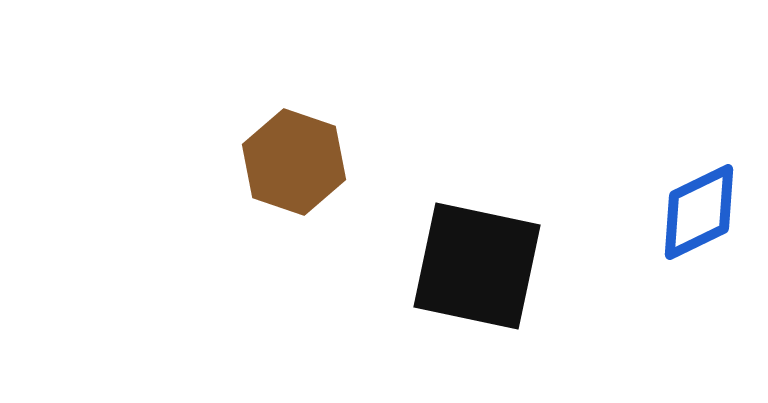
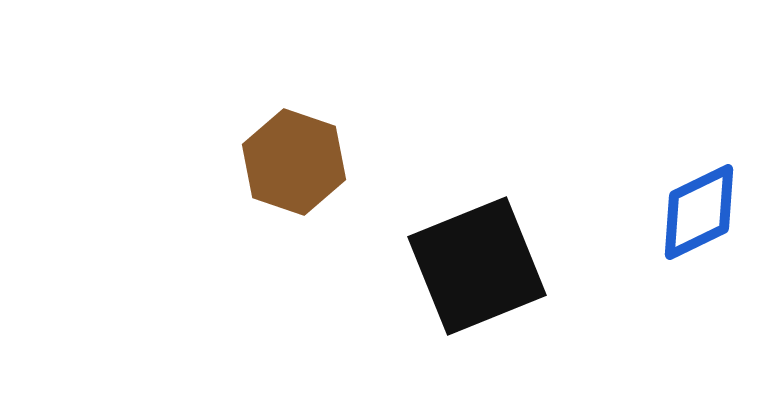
black square: rotated 34 degrees counterclockwise
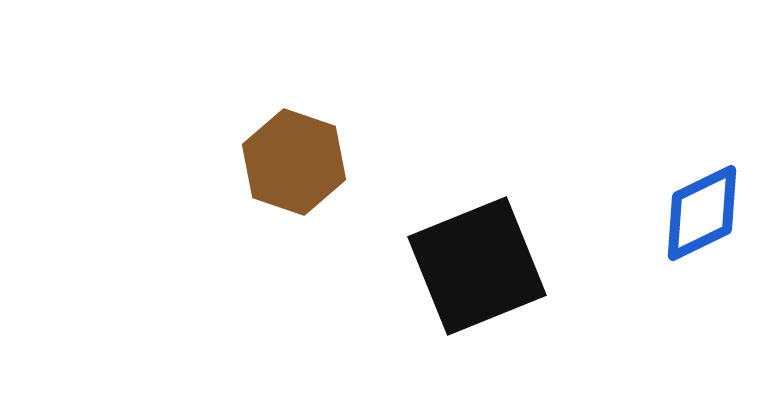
blue diamond: moved 3 px right, 1 px down
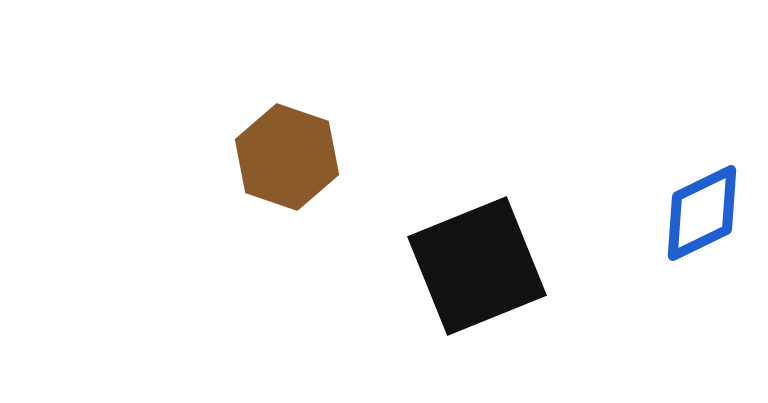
brown hexagon: moved 7 px left, 5 px up
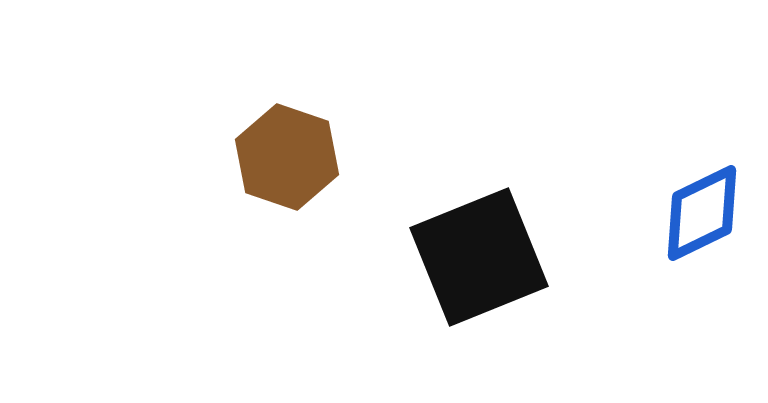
black square: moved 2 px right, 9 px up
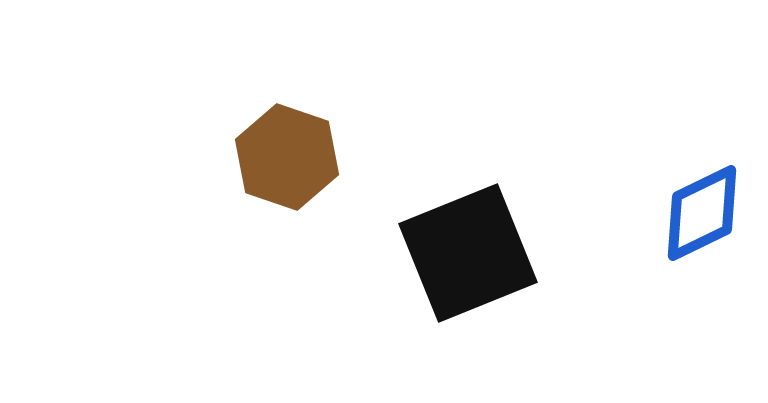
black square: moved 11 px left, 4 px up
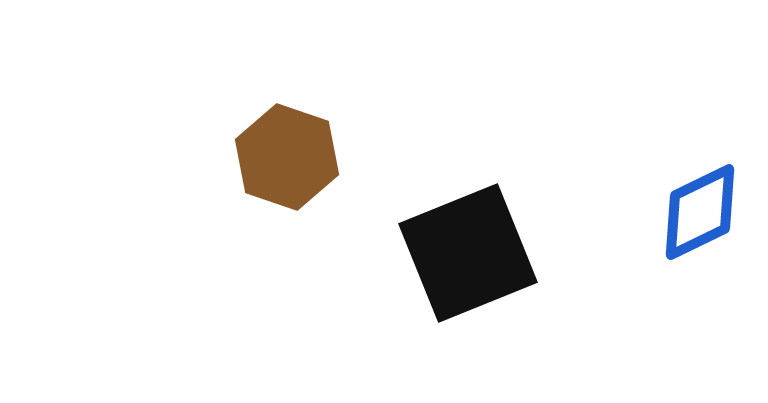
blue diamond: moved 2 px left, 1 px up
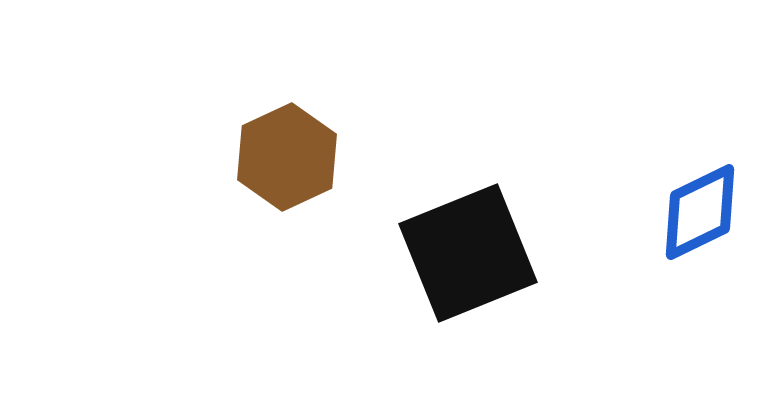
brown hexagon: rotated 16 degrees clockwise
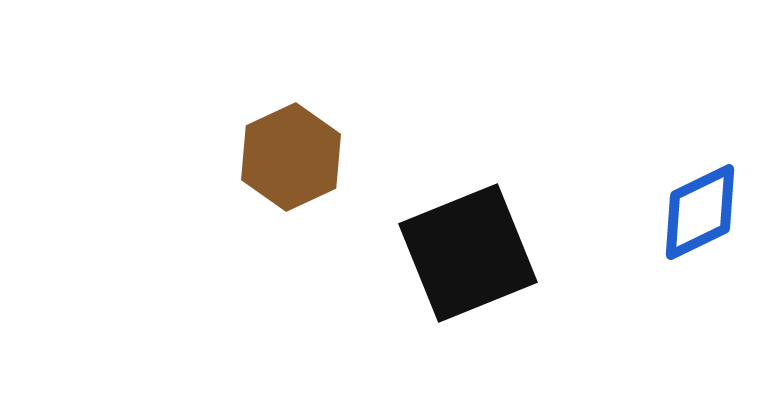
brown hexagon: moved 4 px right
